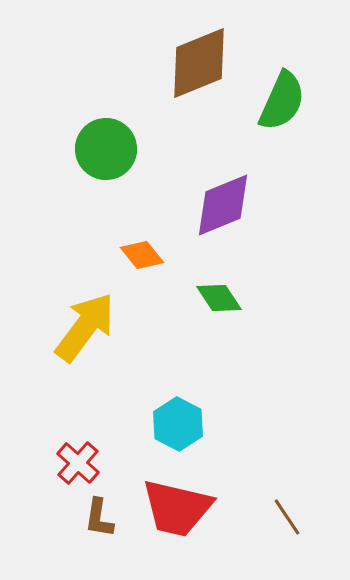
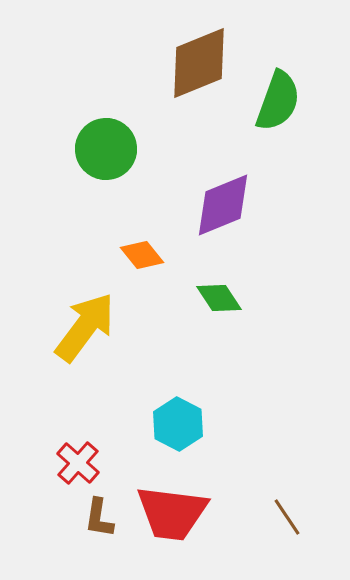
green semicircle: moved 4 px left; rotated 4 degrees counterclockwise
red trapezoid: moved 5 px left, 5 px down; rotated 6 degrees counterclockwise
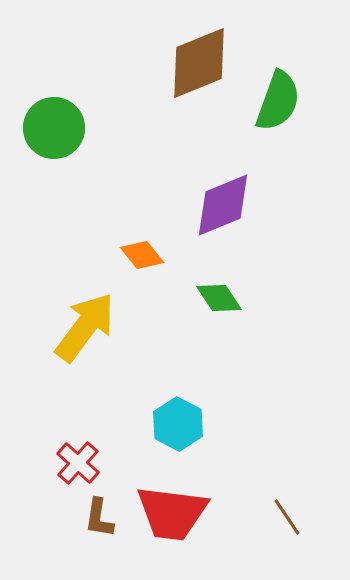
green circle: moved 52 px left, 21 px up
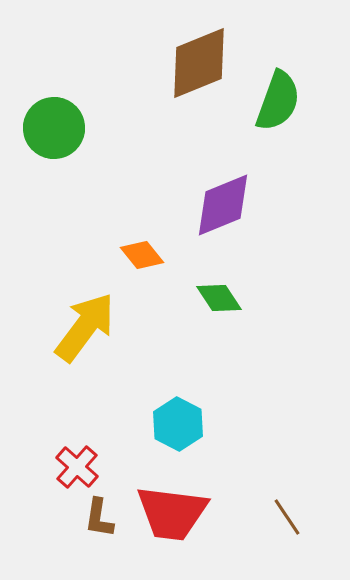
red cross: moved 1 px left, 4 px down
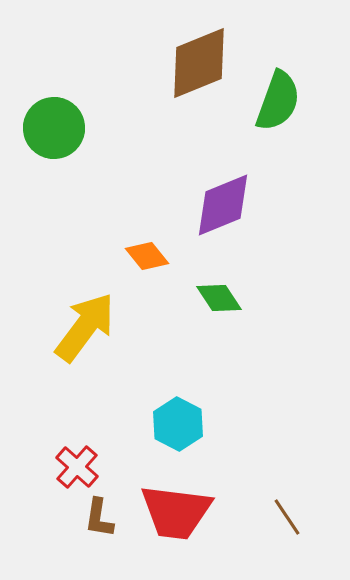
orange diamond: moved 5 px right, 1 px down
red trapezoid: moved 4 px right, 1 px up
